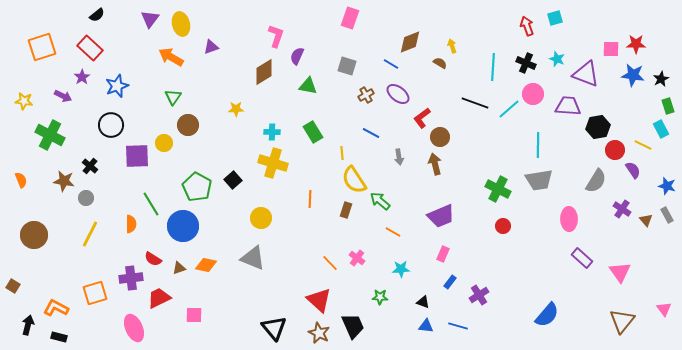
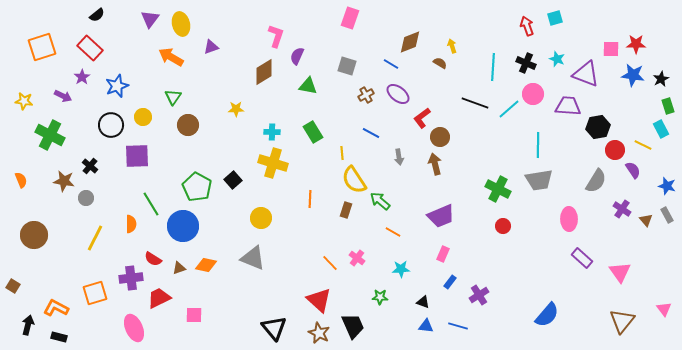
yellow circle at (164, 143): moved 21 px left, 26 px up
yellow line at (90, 234): moved 5 px right, 4 px down
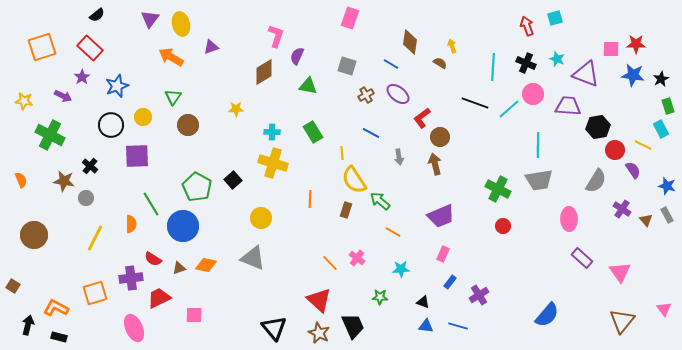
brown diamond at (410, 42): rotated 60 degrees counterclockwise
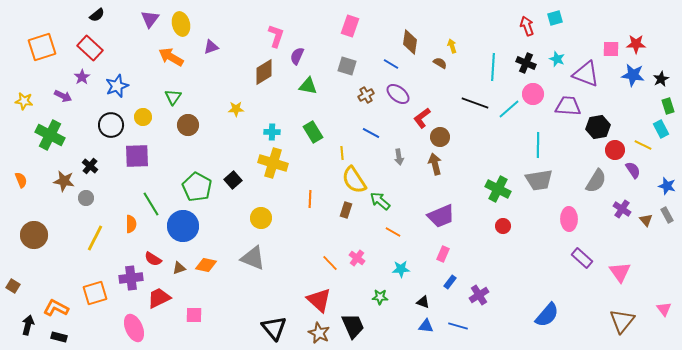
pink rectangle at (350, 18): moved 8 px down
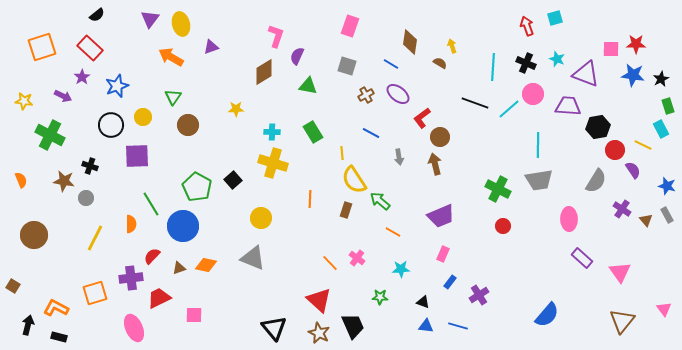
black cross at (90, 166): rotated 21 degrees counterclockwise
red semicircle at (153, 259): moved 1 px left, 3 px up; rotated 102 degrees clockwise
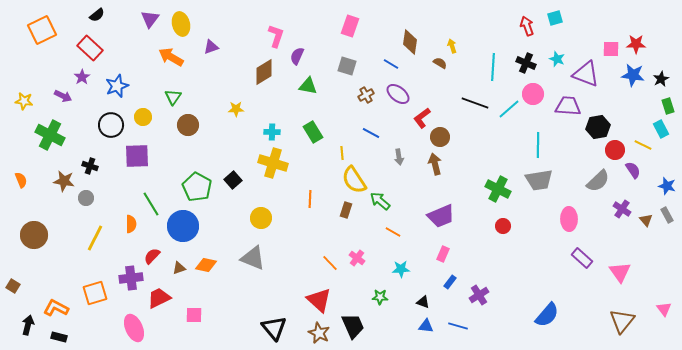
orange square at (42, 47): moved 17 px up; rotated 8 degrees counterclockwise
gray semicircle at (596, 181): moved 2 px right; rotated 15 degrees clockwise
